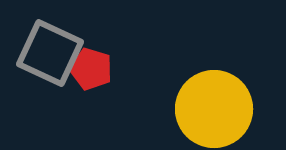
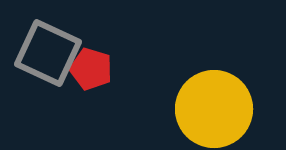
gray square: moved 2 px left
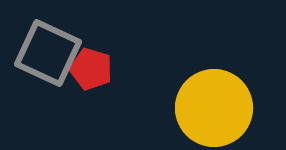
yellow circle: moved 1 px up
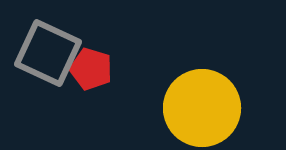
yellow circle: moved 12 px left
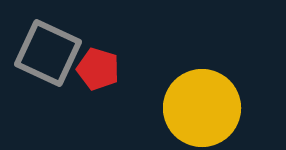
red pentagon: moved 7 px right
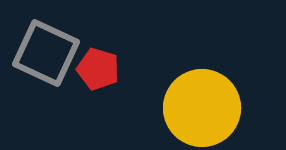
gray square: moved 2 px left
